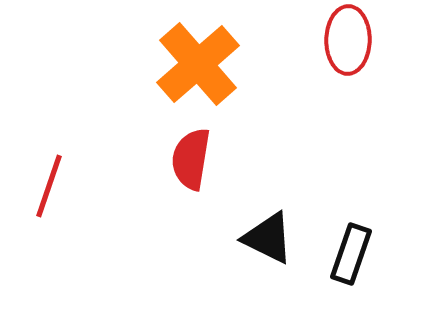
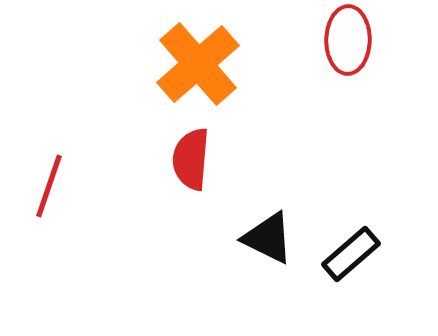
red semicircle: rotated 4 degrees counterclockwise
black rectangle: rotated 30 degrees clockwise
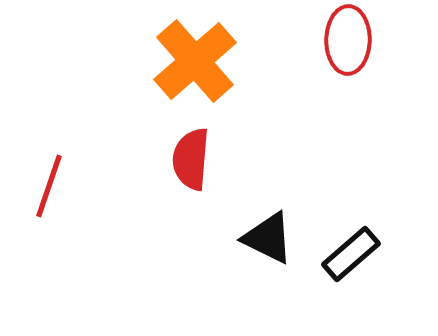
orange cross: moved 3 px left, 3 px up
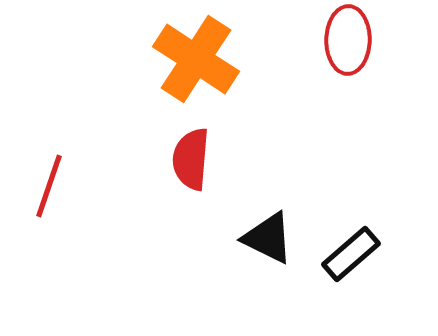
orange cross: moved 1 px right, 2 px up; rotated 16 degrees counterclockwise
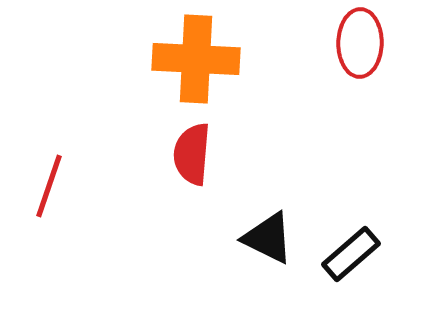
red ellipse: moved 12 px right, 3 px down
orange cross: rotated 30 degrees counterclockwise
red semicircle: moved 1 px right, 5 px up
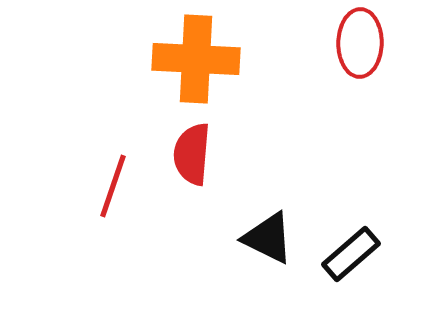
red line: moved 64 px right
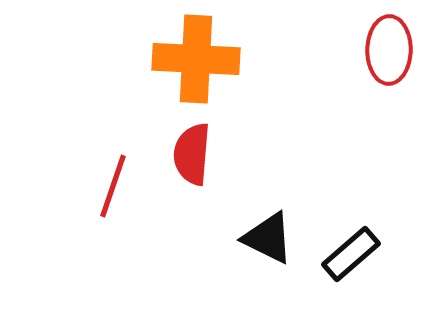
red ellipse: moved 29 px right, 7 px down
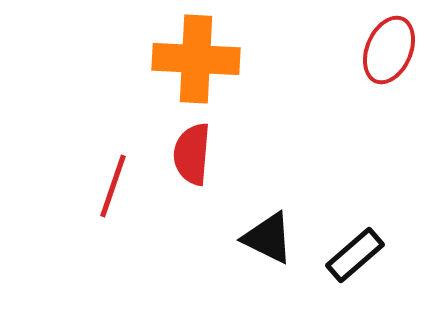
red ellipse: rotated 22 degrees clockwise
black rectangle: moved 4 px right, 1 px down
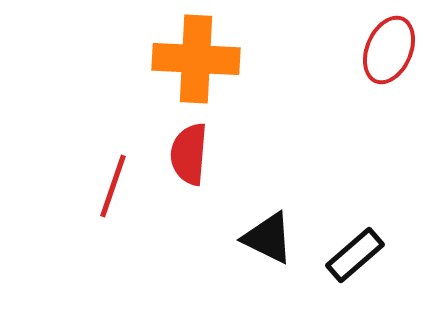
red semicircle: moved 3 px left
